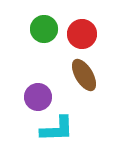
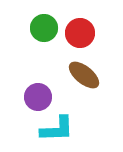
green circle: moved 1 px up
red circle: moved 2 px left, 1 px up
brown ellipse: rotated 20 degrees counterclockwise
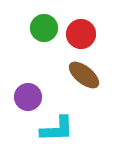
red circle: moved 1 px right, 1 px down
purple circle: moved 10 px left
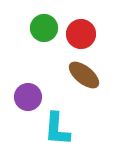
cyan L-shape: rotated 96 degrees clockwise
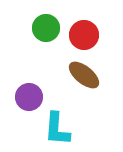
green circle: moved 2 px right
red circle: moved 3 px right, 1 px down
purple circle: moved 1 px right
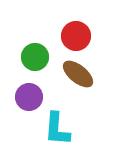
green circle: moved 11 px left, 29 px down
red circle: moved 8 px left, 1 px down
brown ellipse: moved 6 px left, 1 px up
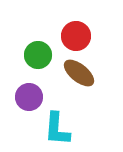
green circle: moved 3 px right, 2 px up
brown ellipse: moved 1 px right, 1 px up
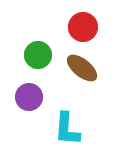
red circle: moved 7 px right, 9 px up
brown ellipse: moved 3 px right, 5 px up
cyan L-shape: moved 10 px right
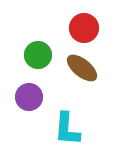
red circle: moved 1 px right, 1 px down
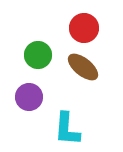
brown ellipse: moved 1 px right, 1 px up
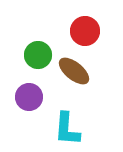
red circle: moved 1 px right, 3 px down
brown ellipse: moved 9 px left, 4 px down
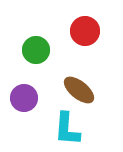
green circle: moved 2 px left, 5 px up
brown ellipse: moved 5 px right, 19 px down
purple circle: moved 5 px left, 1 px down
